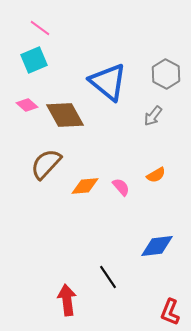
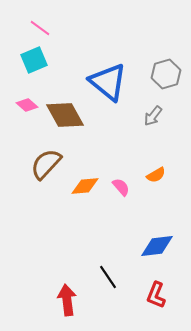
gray hexagon: rotated 16 degrees clockwise
red L-shape: moved 14 px left, 17 px up
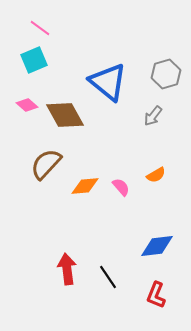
red arrow: moved 31 px up
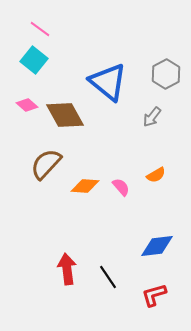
pink line: moved 1 px down
cyan square: rotated 28 degrees counterclockwise
gray hexagon: rotated 12 degrees counterclockwise
gray arrow: moved 1 px left, 1 px down
orange diamond: rotated 8 degrees clockwise
red L-shape: moved 2 px left; rotated 52 degrees clockwise
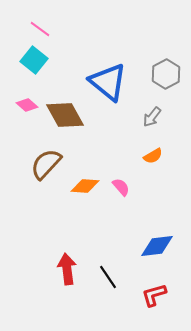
orange semicircle: moved 3 px left, 19 px up
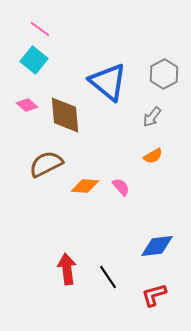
gray hexagon: moved 2 px left
brown diamond: rotated 24 degrees clockwise
brown semicircle: rotated 20 degrees clockwise
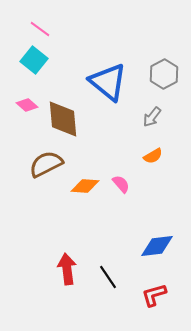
brown diamond: moved 2 px left, 4 px down
pink semicircle: moved 3 px up
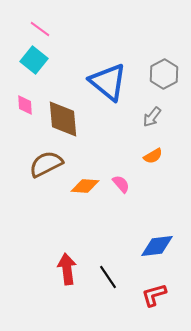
pink diamond: moved 2 px left; rotated 45 degrees clockwise
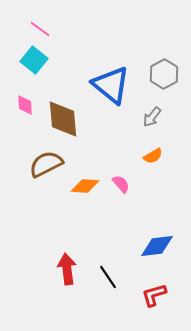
blue triangle: moved 3 px right, 3 px down
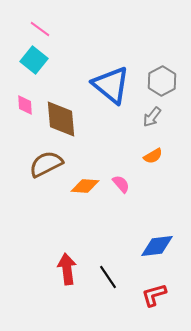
gray hexagon: moved 2 px left, 7 px down
brown diamond: moved 2 px left
